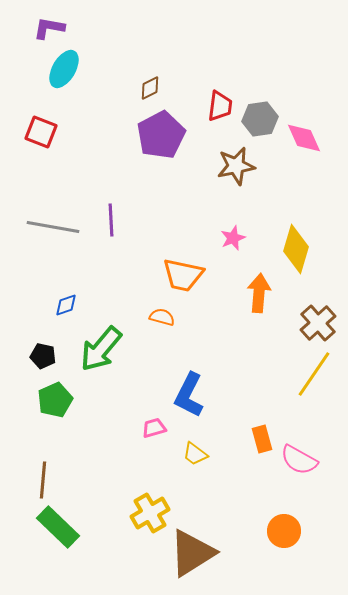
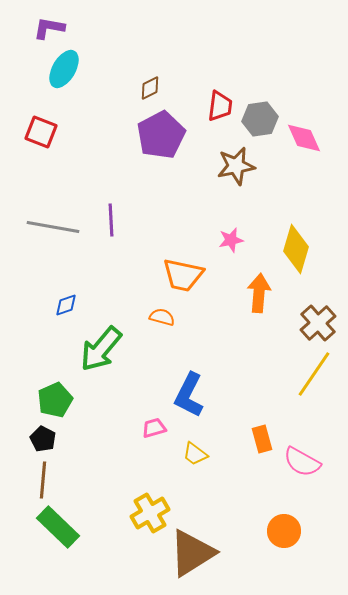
pink star: moved 2 px left, 2 px down; rotated 10 degrees clockwise
black pentagon: moved 83 px down; rotated 15 degrees clockwise
pink semicircle: moved 3 px right, 2 px down
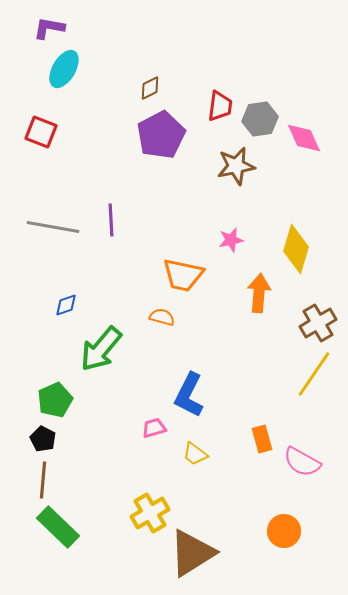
brown cross: rotated 12 degrees clockwise
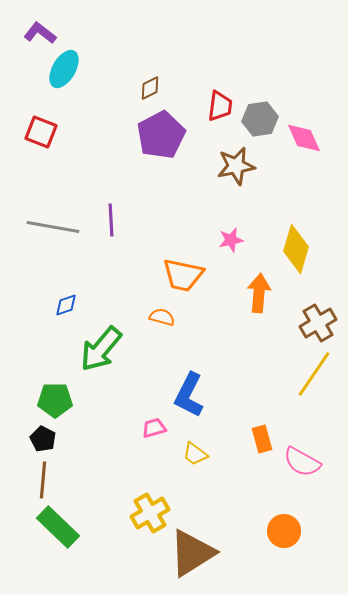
purple L-shape: moved 9 px left, 5 px down; rotated 28 degrees clockwise
green pentagon: rotated 24 degrees clockwise
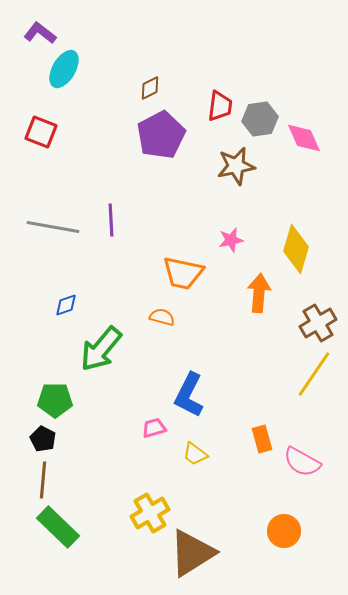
orange trapezoid: moved 2 px up
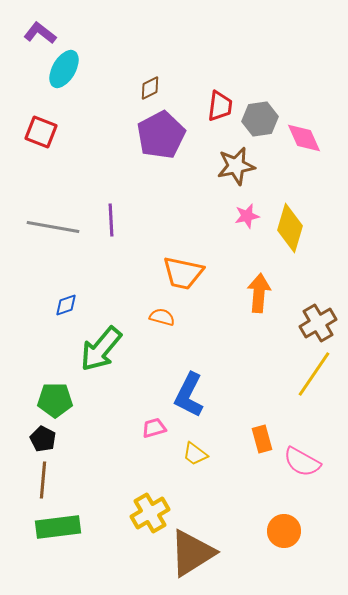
pink star: moved 16 px right, 24 px up
yellow diamond: moved 6 px left, 21 px up
green rectangle: rotated 51 degrees counterclockwise
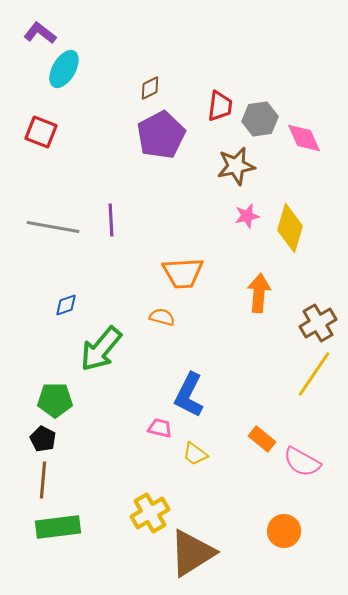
orange trapezoid: rotated 15 degrees counterclockwise
pink trapezoid: moved 6 px right; rotated 30 degrees clockwise
orange rectangle: rotated 36 degrees counterclockwise
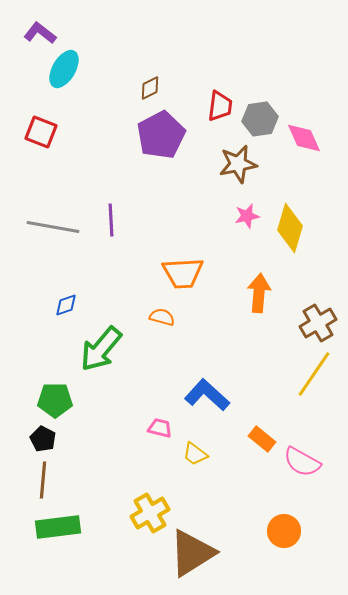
brown star: moved 2 px right, 2 px up
blue L-shape: moved 18 px right; rotated 105 degrees clockwise
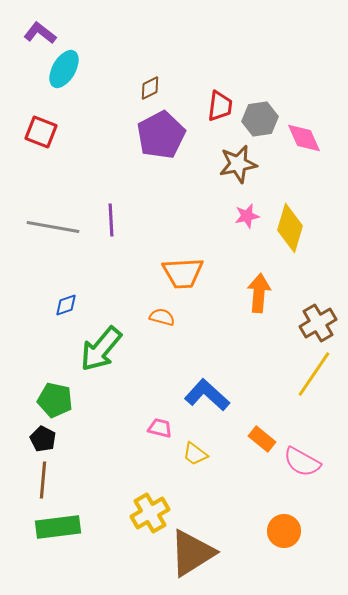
green pentagon: rotated 12 degrees clockwise
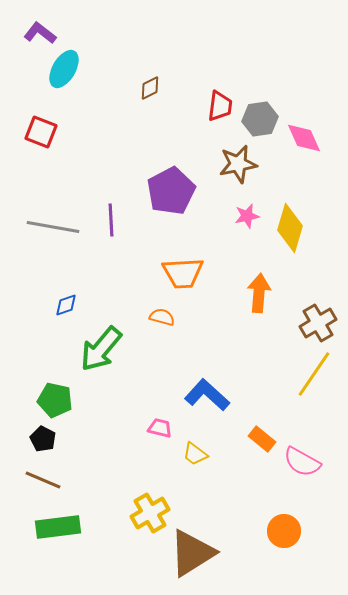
purple pentagon: moved 10 px right, 56 px down
brown line: rotated 72 degrees counterclockwise
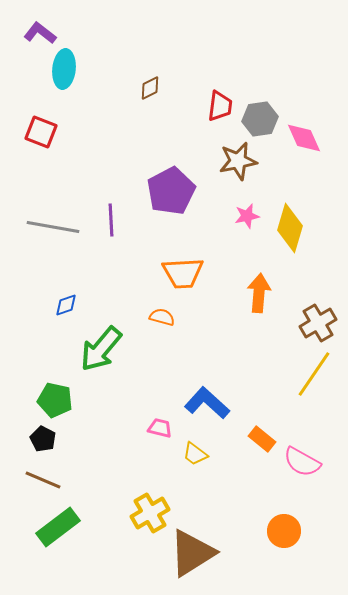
cyan ellipse: rotated 24 degrees counterclockwise
brown star: moved 3 px up
blue L-shape: moved 8 px down
green rectangle: rotated 30 degrees counterclockwise
